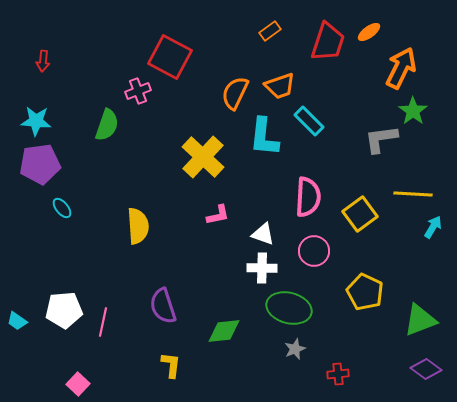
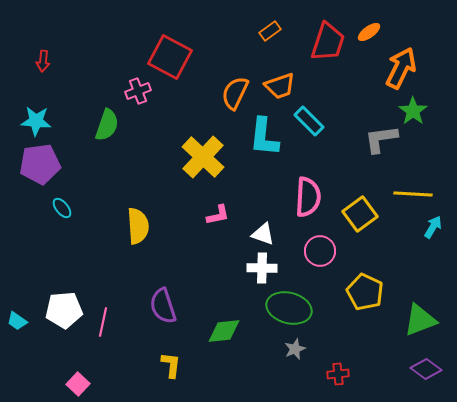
pink circle: moved 6 px right
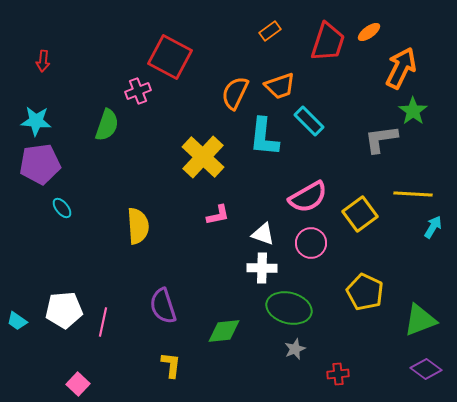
pink semicircle: rotated 57 degrees clockwise
pink circle: moved 9 px left, 8 px up
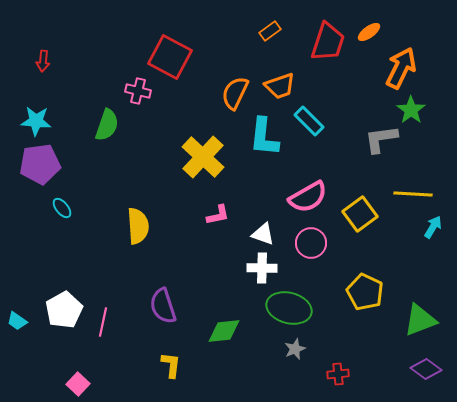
pink cross: rotated 35 degrees clockwise
green star: moved 2 px left, 1 px up
white pentagon: rotated 24 degrees counterclockwise
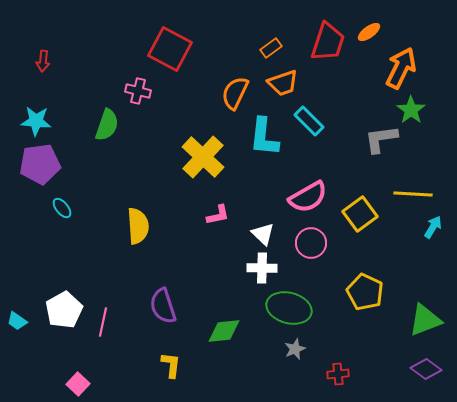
orange rectangle: moved 1 px right, 17 px down
red square: moved 8 px up
orange trapezoid: moved 3 px right, 3 px up
white triangle: rotated 25 degrees clockwise
green triangle: moved 5 px right
